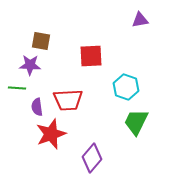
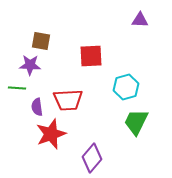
purple triangle: rotated 12 degrees clockwise
cyan hexagon: rotated 25 degrees clockwise
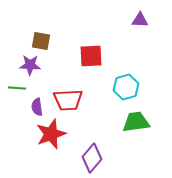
green trapezoid: rotated 56 degrees clockwise
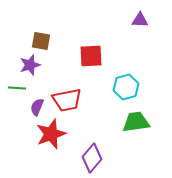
purple star: rotated 20 degrees counterclockwise
red trapezoid: moved 1 px left; rotated 8 degrees counterclockwise
purple semicircle: rotated 30 degrees clockwise
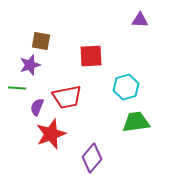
red trapezoid: moved 3 px up
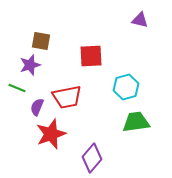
purple triangle: rotated 12 degrees clockwise
green line: rotated 18 degrees clockwise
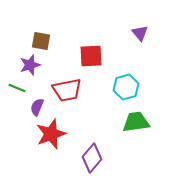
purple triangle: moved 13 px down; rotated 36 degrees clockwise
red trapezoid: moved 7 px up
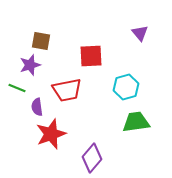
purple semicircle: rotated 30 degrees counterclockwise
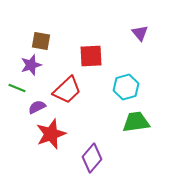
purple star: moved 1 px right
red trapezoid: rotated 32 degrees counterclockwise
purple semicircle: rotated 72 degrees clockwise
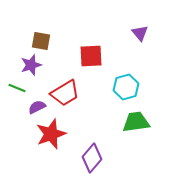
red trapezoid: moved 2 px left, 3 px down; rotated 12 degrees clockwise
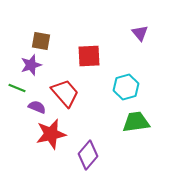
red square: moved 2 px left
red trapezoid: rotated 100 degrees counterclockwise
purple semicircle: rotated 48 degrees clockwise
red star: rotated 8 degrees clockwise
purple diamond: moved 4 px left, 3 px up
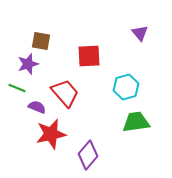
purple star: moved 3 px left, 1 px up
